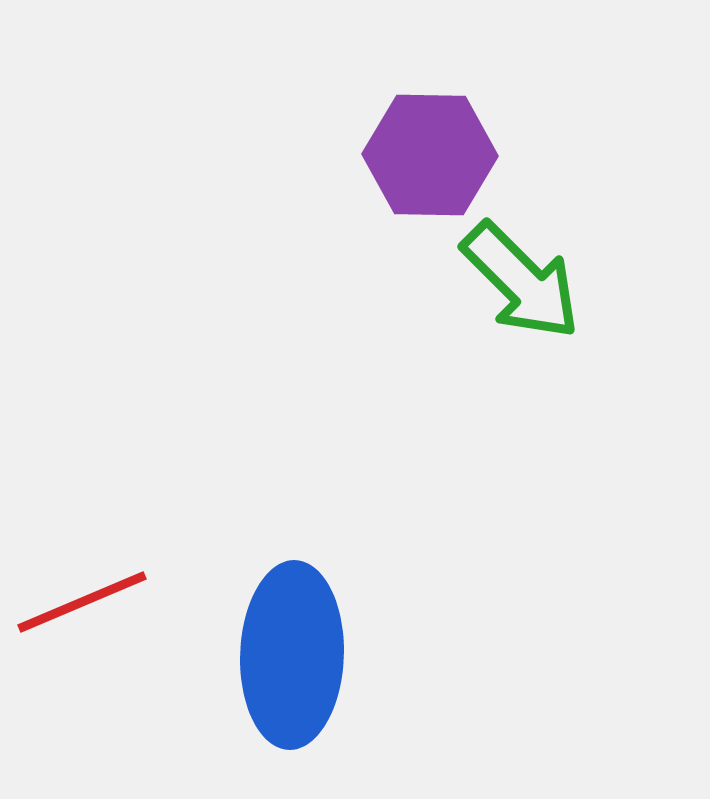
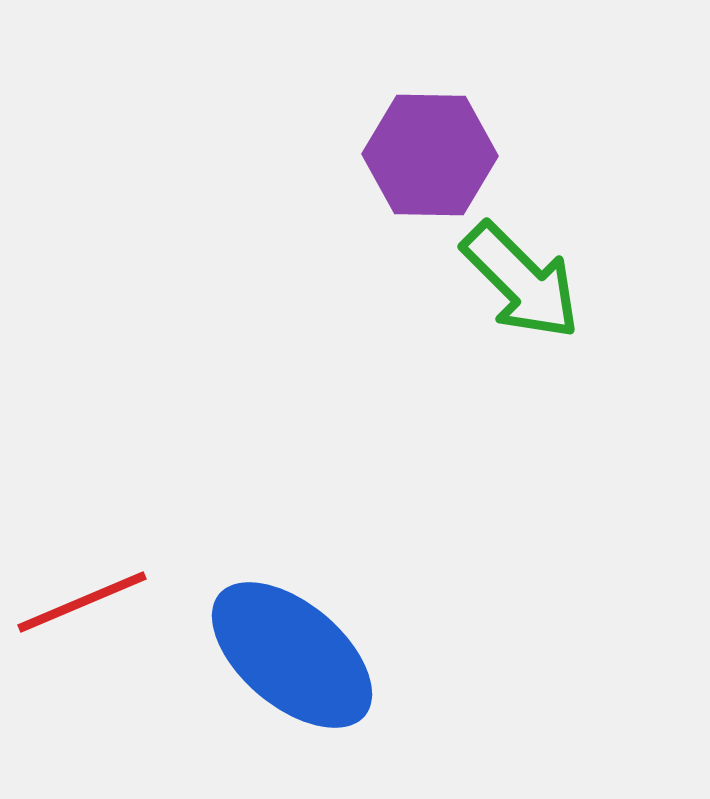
blue ellipse: rotated 52 degrees counterclockwise
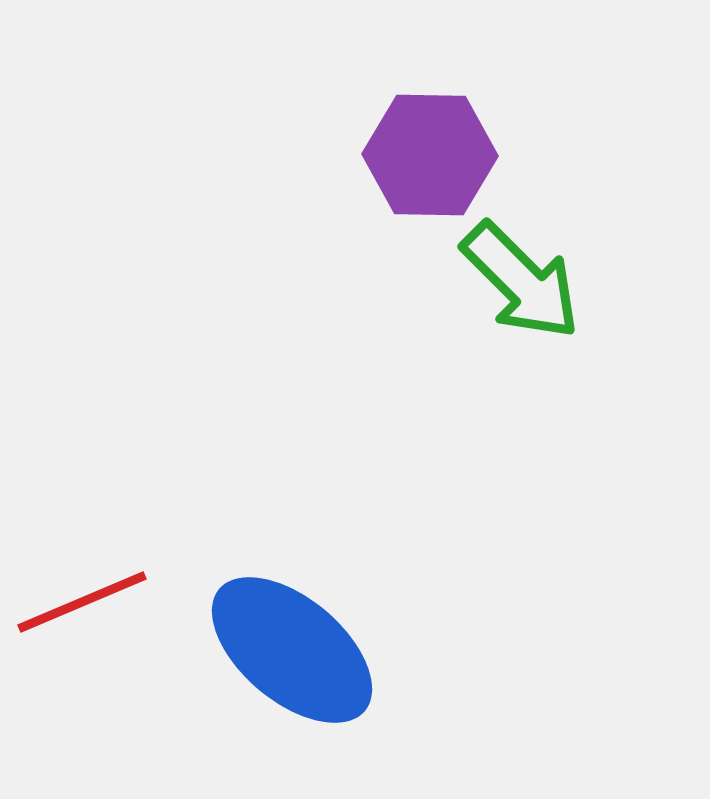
blue ellipse: moved 5 px up
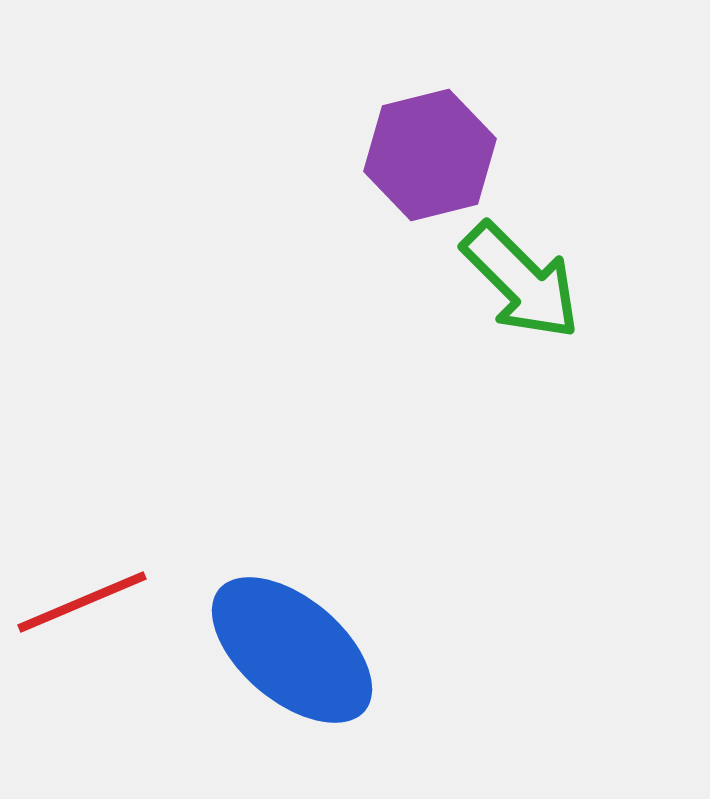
purple hexagon: rotated 15 degrees counterclockwise
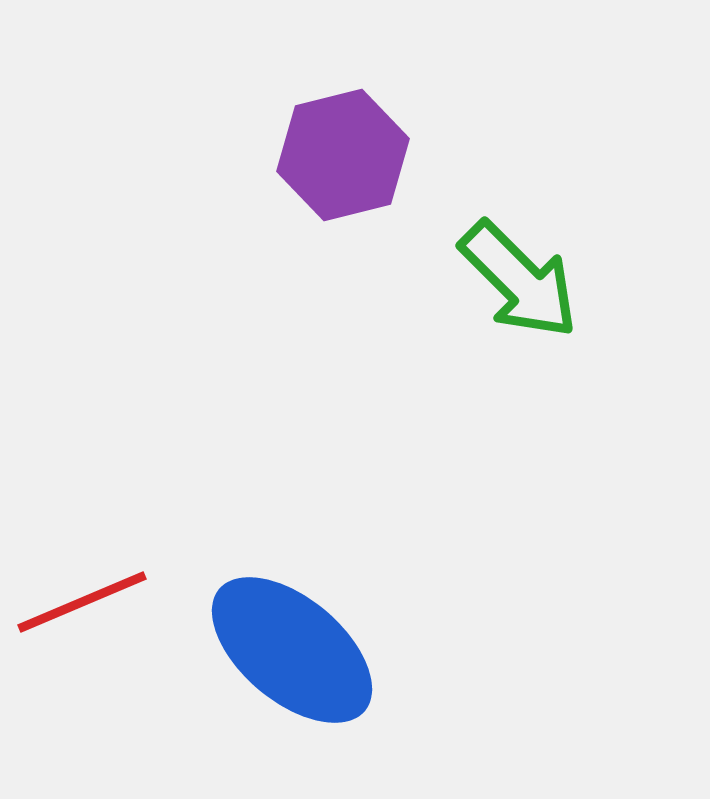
purple hexagon: moved 87 px left
green arrow: moved 2 px left, 1 px up
